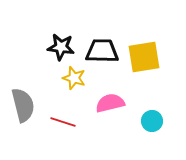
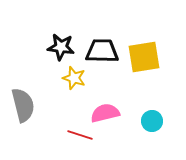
pink semicircle: moved 5 px left, 10 px down
red line: moved 17 px right, 13 px down
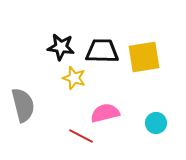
cyan circle: moved 4 px right, 2 px down
red line: moved 1 px right, 1 px down; rotated 10 degrees clockwise
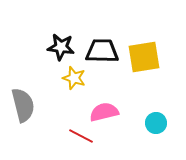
pink semicircle: moved 1 px left, 1 px up
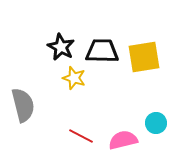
black star: rotated 20 degrees clockwise
pink semicircle: moved 19 px right, 28 px down
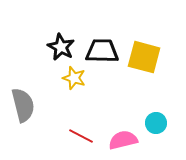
yellow square: rotated 24 degrees clockwise
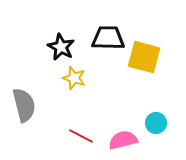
black trapezoid: moved 6 px right, 13 px up
gray semicircle: moved 1 px right
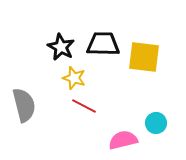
black trapezoid: moved 5 px left, 6 px down
yellow square: rotated 8 degrees counterclockwise
red line: moved 3 px right, 30 px up
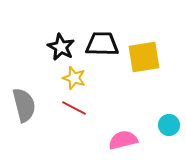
black trapezoid: moved 1 px left
yellow square: rotated 16 degrees counterclockwise
red line: moved 10 px left, 2 px down
cyan circle: moved 13 px right, 2 px down
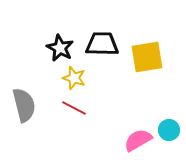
black star: moved 1 px left, 1 px down
yellow square: moved 3 px right
cyan circle: moved 5 px down
pink semicircle: moved 15 px right; rotated 16 degrees counterclockwise
